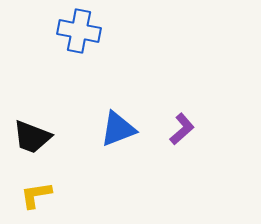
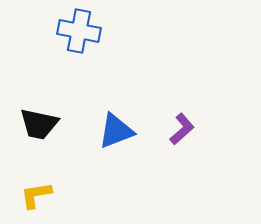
blue triangle: moved 2 px left, 2 px down
black trapezoid: moved 7 px right, 13 px up; rotated 9 degrees counterclockwise
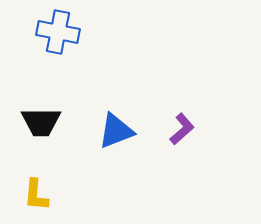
blue cross: moved 21 px left, 1 px down
black trapezoid: moved 2 px right, 2 px up; rotated 12 degrees counterclockwise
yellow L-shape: rotated 76 degrees counterclockwise
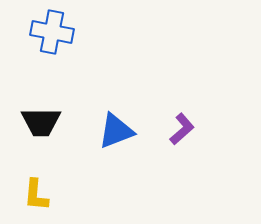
blue cross: moved 6 px left
